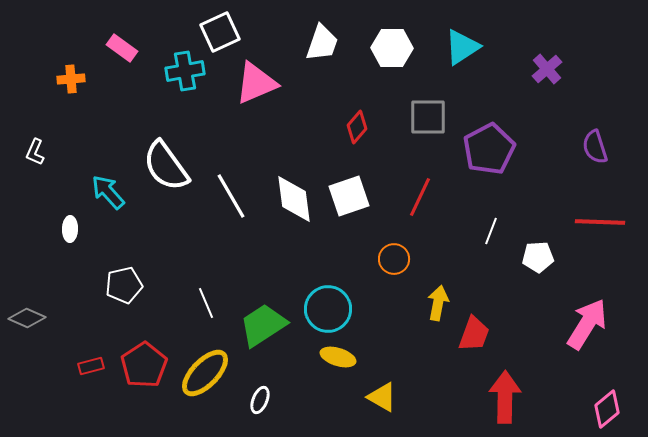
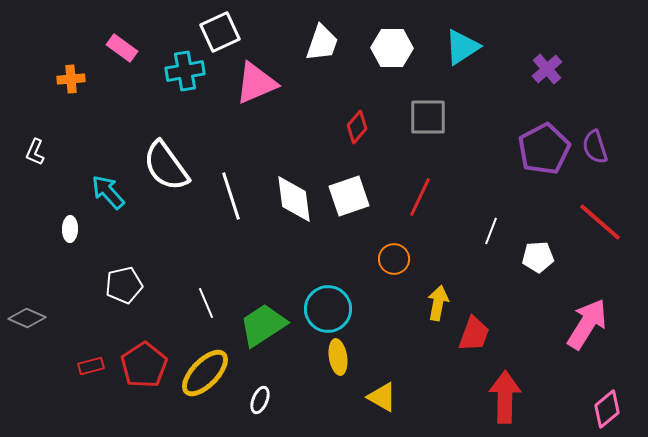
purple pentagon at (489, 149): moved 55 px right
white line at (231, 196): rotated 12 degrees clockwise
red line at (600, 222): rotated 39 degrees clockwise
yellow ellipse at (338, 357): rotated 64 degrees clockwise
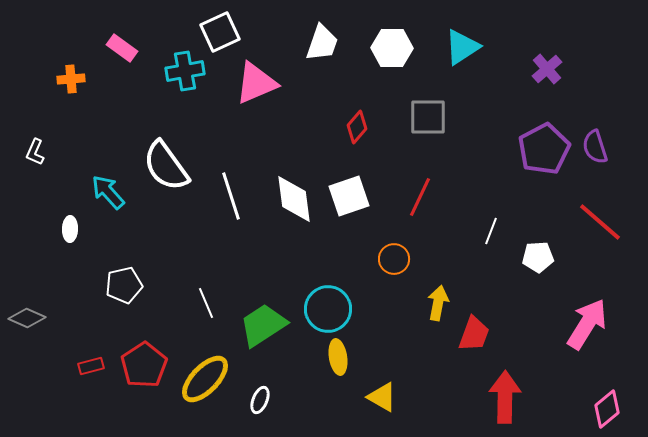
yellow ellipse at (205, 373): moved 6 px down
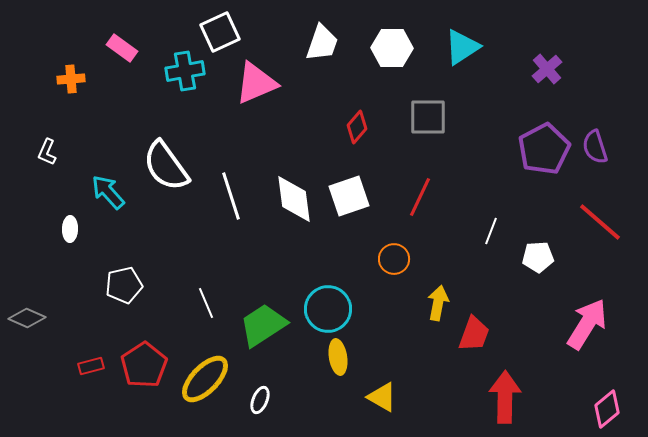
white L-shape at (35, 152): moved 12 px right
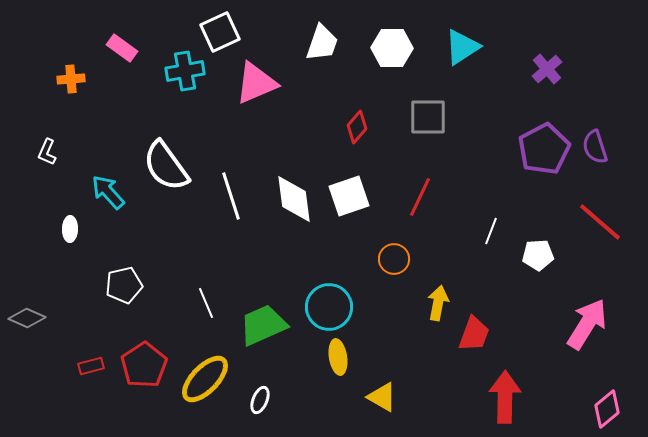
white pentagon at (538, 257): moved 2 px up
cyan circle at (328, 309): moved 1 px right, 2 px up
green trapezoid at (263, 325): rotated 9 degrees clockwise
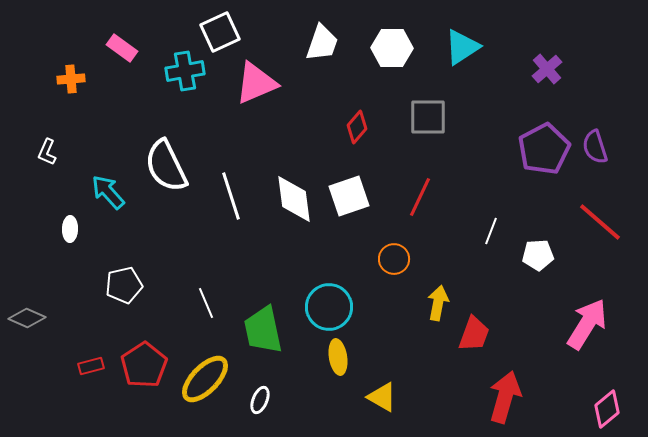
white semicircle at (166, 166): rotated 10 degrees clockwise
green trapezoid at (263, 325): moved 5 px down; rotated 78 degrees counterclockwise
red arrow at (505, 397): rotated 15 degrees clockwise
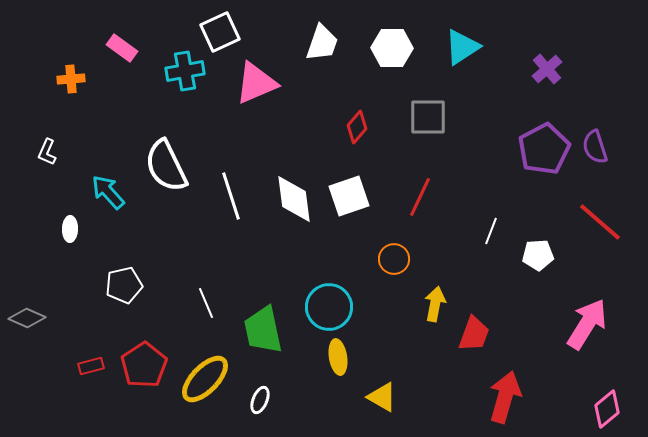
yellow arrow at (438, 303): moved 3 px left, 1 px down
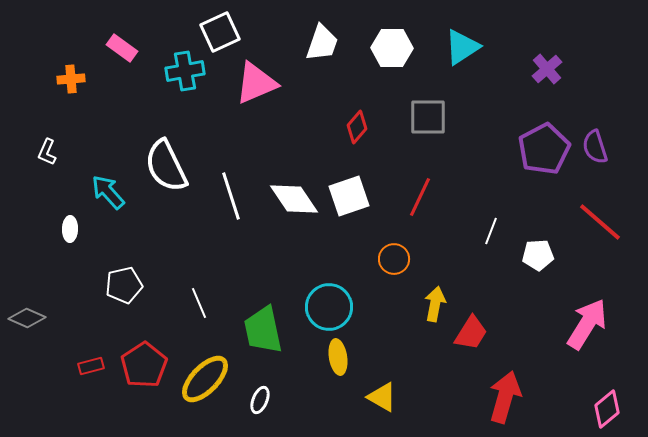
white diamond at (294, 199): rotated 27 degrees counterclockwise
white line at (206, 303): moved 7 px left
red trapezoid at (474, 334): moved 3 px left, 1 px up; rotated 12 degrees clockwise
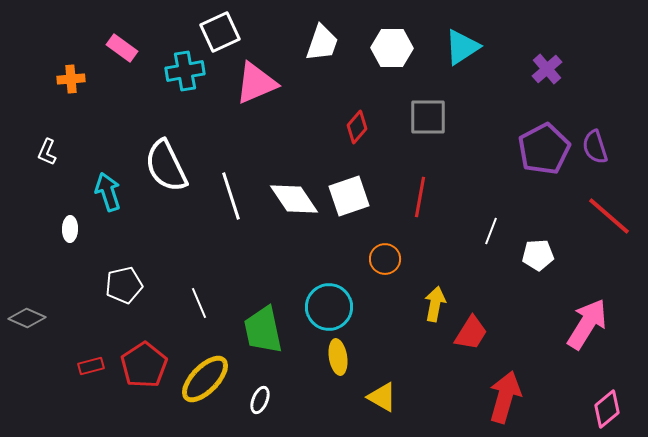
cyan arrow at (108, 192): rotated 24 degrees clockwise
red line at (420, 197): rotated 15 degrees counterclockwise
red line at (600, 222): moved 9 px right, 6 px up
orange circle at (394, 259): moved 9 px left
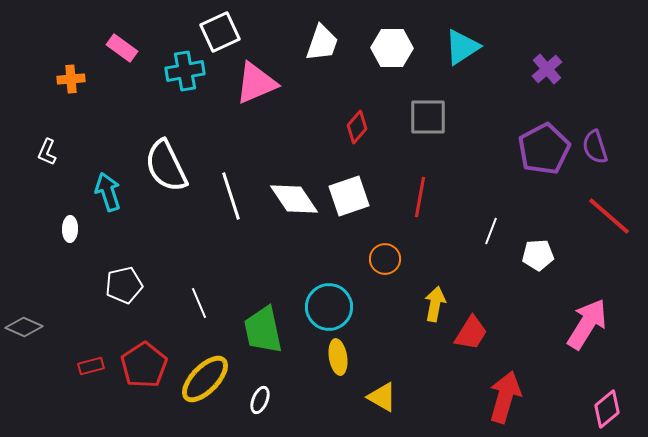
gray diamond at (27, 318): moved 3 px left, 9 px down
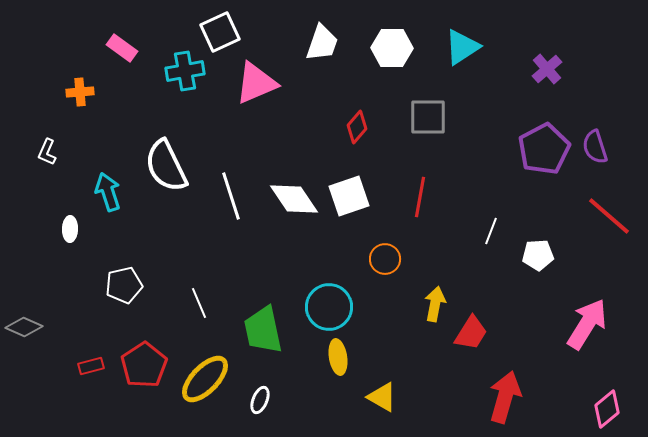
orange cross at (71, 79): moved 9 px right, 13 px down
